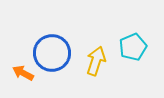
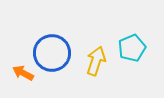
cyan pentagon: moved 1 px left, 1 px down
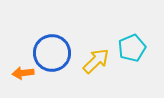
yellow arrow: rotated 28 degrees clockwise
orange arrow: rotated 35 degrees counterclockwise
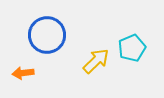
blue circle: moved 5 px left, 18 px up
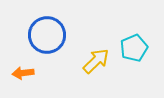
cyan pentagon: moved 2 px right
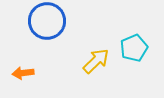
blue circle: moved 14 px up
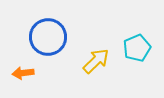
blue circle: moved 1 px right, 16 px down
cyan pentagon: moved 3 px right
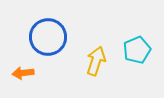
cyan pentagon: moved 2 px down
yellow arrow: rotated 28 degrees counterclockwise
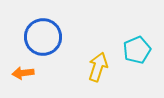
blue circle: moved 5 px left
yellow arrow: moved 2 px right, 6 px down
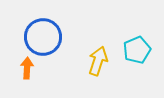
yellow arrow: moved 6 px up
orange arrow: moved 4 px right, 5 px up; rotated 100 degrees clockwise
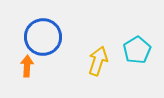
cyan pentagon: rotated 8 degrees counterclockwise
orange arrow: moved 2 px up
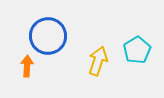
blue circle: moved 5 px right, 1 px up
